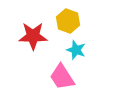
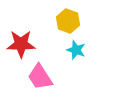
red star: moved 12 px left, 8 px down
pink trapezoid: moved 22 px left
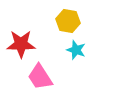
yellow hexagon: rotated 10 degrees counterclockwise
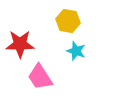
red star: moved 1 px left
cyan star: moved 1 px down
